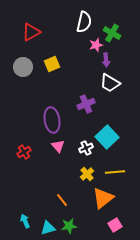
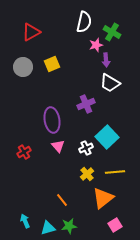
green cross: moved 1 px up
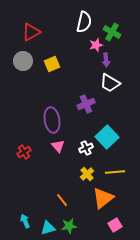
gray circle: moved 6 px up
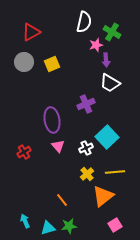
gray circle: moved 1 px right, 1 px down
orange triangle: moved 2 px up
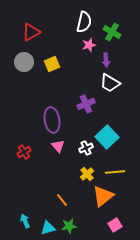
pink star: moved 7 px left
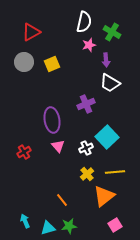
orange triangle: moved 1 px right
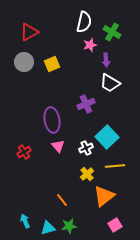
red triangle: moved 2 px left
pink star: moved 1 px right
yellow line: moved 6 px up
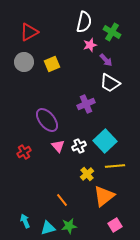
purple arrow: rotated 40 degrees counterclockwise
purple ellipse: moved 5 px left; rotated 30 degrees counterclockwise
cyan square: moved 2 px left, 4 px down
white cross: moved 7 px left, 2 px up
